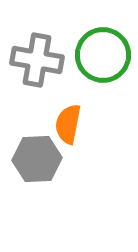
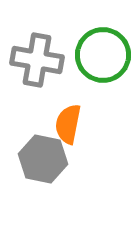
gray hexagon: moved 6 px right; rotated 15 degrees clockwise
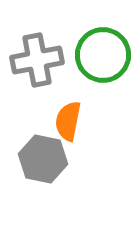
gray cross: rotated 21 degrees counterclockwise
orange semicircle: moved 3 px up
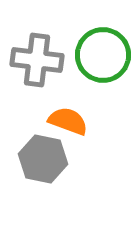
gray cross: rotated 18 degrees clockwise
orange semicircle: rotated 99 degrees clockwise
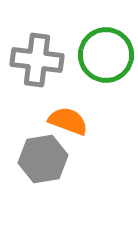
green circle: moved 3 px right
gray hexagon: rotated 21 degrees counterclockwise
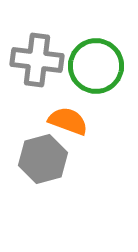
green circle: moved 10 px left, 11 px down
gray hexagon: rotated 6 degrees counterclockwise
